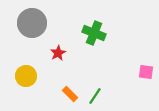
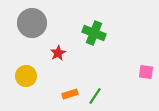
orange rectangle: rotated 63 degrees counterclockwise
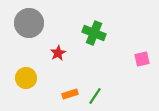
gray circle: moved 3 px left
pink square: moved 4 px left, 13 px up; rotated 21 degrees counterclockwise
yellow circle: moved 2 px down
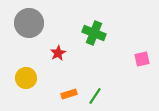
orange rectangle: moved 1 px left
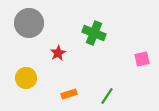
green line: moved 12 px right
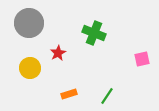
yellow circle: moved 4 px right, 10 px up
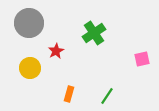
green cross: rotated 35 degrees clockwise
red star: moved 2 px left, 2 px up
orange rectangle: rotated 56 degrees counterclockwise
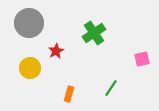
green line: moved 4 px right, 8 px up
